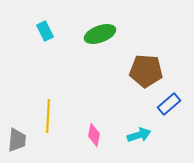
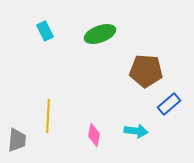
cyan arrow: moved 3 px left, 4 px up; rotated 25 degrees clockwise
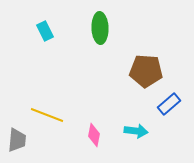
green ellipse: moved 6 px up; rotated 72 degrees counterclockwise
yellow line: moved 1 px left, 1 px up; rotated 72 degrees counterclockwise
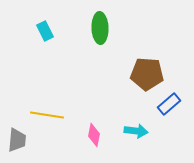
brown pentagon: moved 1 px right, 3 px down
yellow line: rotated 12 degrees counterclockwise
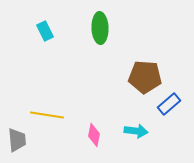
brown pentagon: moved 2 px left, 3 px down
gray trapezoid: rotated 10 degrees counterclockwise
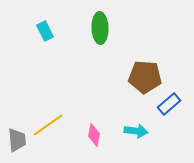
yellow line: moved 1 px right, 10 px down; rotated 44 degrees counterclockwise
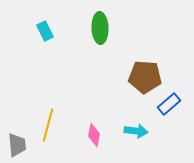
yellow line: rotated 40 degrees counterclockwise
gray trapezoid: moved 5 px down
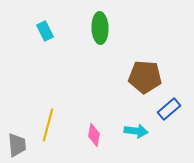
blue rectangle: moved 5 px down
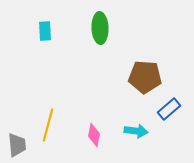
cyan rectangle: rotated 24 degrees clockwise
